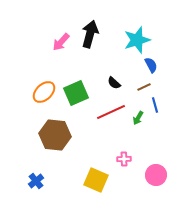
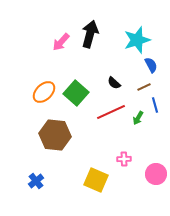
green square: rotated 25 degrees counterclockwise
pink circle: moved 1 px up
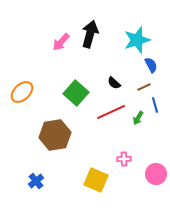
orange ellipse: moved 22 px left
brown hexagon: rotated 16 degrees counterclockwise
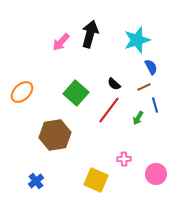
blue semicircle: moved 2 px down
black semicircle: moved 1 px down
red line: moved 2 px left, 2 px up; rotated 28 degrees counterclockwise
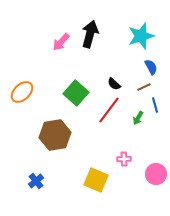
cyan star: moved 4 px right, 4 px up
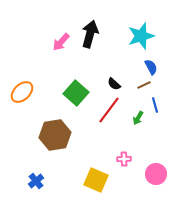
brown line: moved 2 px up
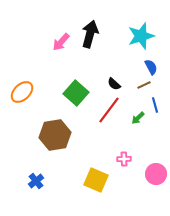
green arrow: rotated 16 degrees clockwise
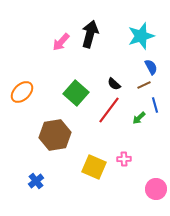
green arrow: moved 1 px right
pink circle: moved 15 px down
yellow square: moved 2 px left, 13 px up
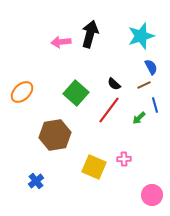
pink arrow: rotated 42 degrees clockwise
pink circle: moved 4 px left, 6 px down
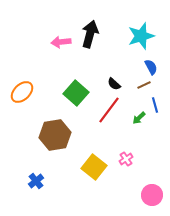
pink cross: moved 2 px right; rotated 32 degrees counterclockwise
yellow square: rotated 15 degrees clockwise
